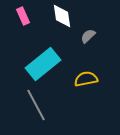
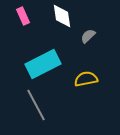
cyan rectangle: rotated 12 degrees clockwise
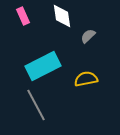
cyan rectangle: moved 2 px down
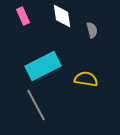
gray semicircle: moved 4 px right, 6 px up; rotated 119 degrees clockwise
yellow semicircle: rotated 20 degrees clockwise
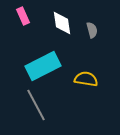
white diamond: moved 7 px down
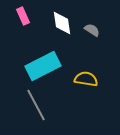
gray semicircle: rotated 42 degrees counterclockwise
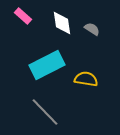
pink rectangle: rotated 24 degrees counterclockwise
gray semicircle: moved 1 px up
cyan rectangle: moved 4 px right, 1 px up
gray line: moved 9 px right, 7 px down; rotated 16 degrees counterclockwise
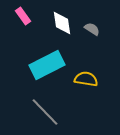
pink rectangle: rotated 12 degrees clockwise
